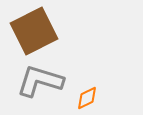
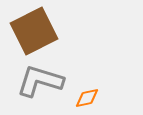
orange diamond: rotated 15 degrees clockwise
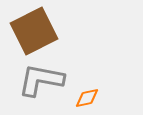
gray L-shape: moved 1 px right, 1 px up; rotated 6 degrees counterclockwise
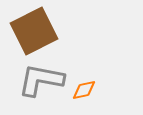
orange diamond: moved 3 px left, 8 px up
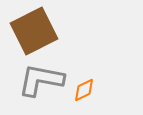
orange diamond: rotated 15 degrees counterclockwise
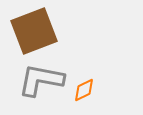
brown square: rotated 6 degrees clockwise
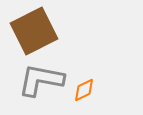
brown square: rotated 6 degrees counterclockwise
